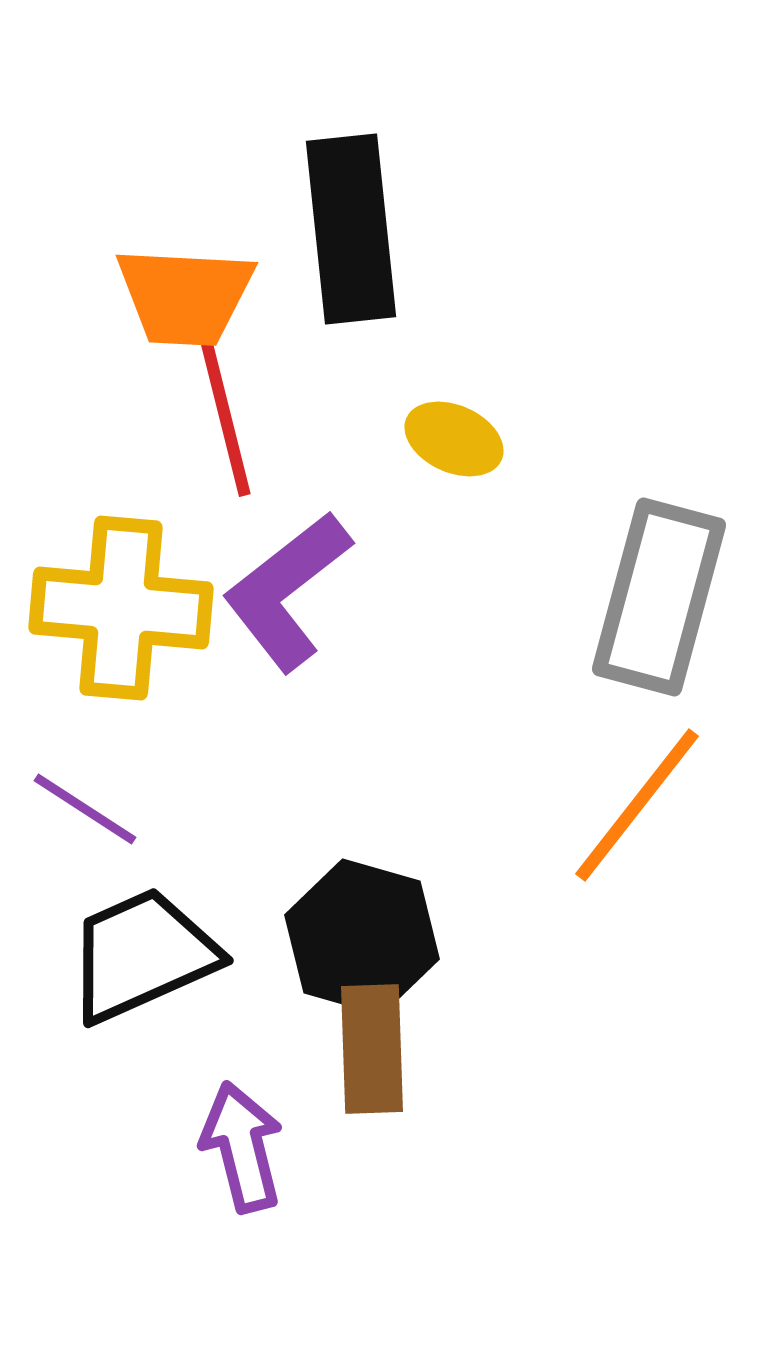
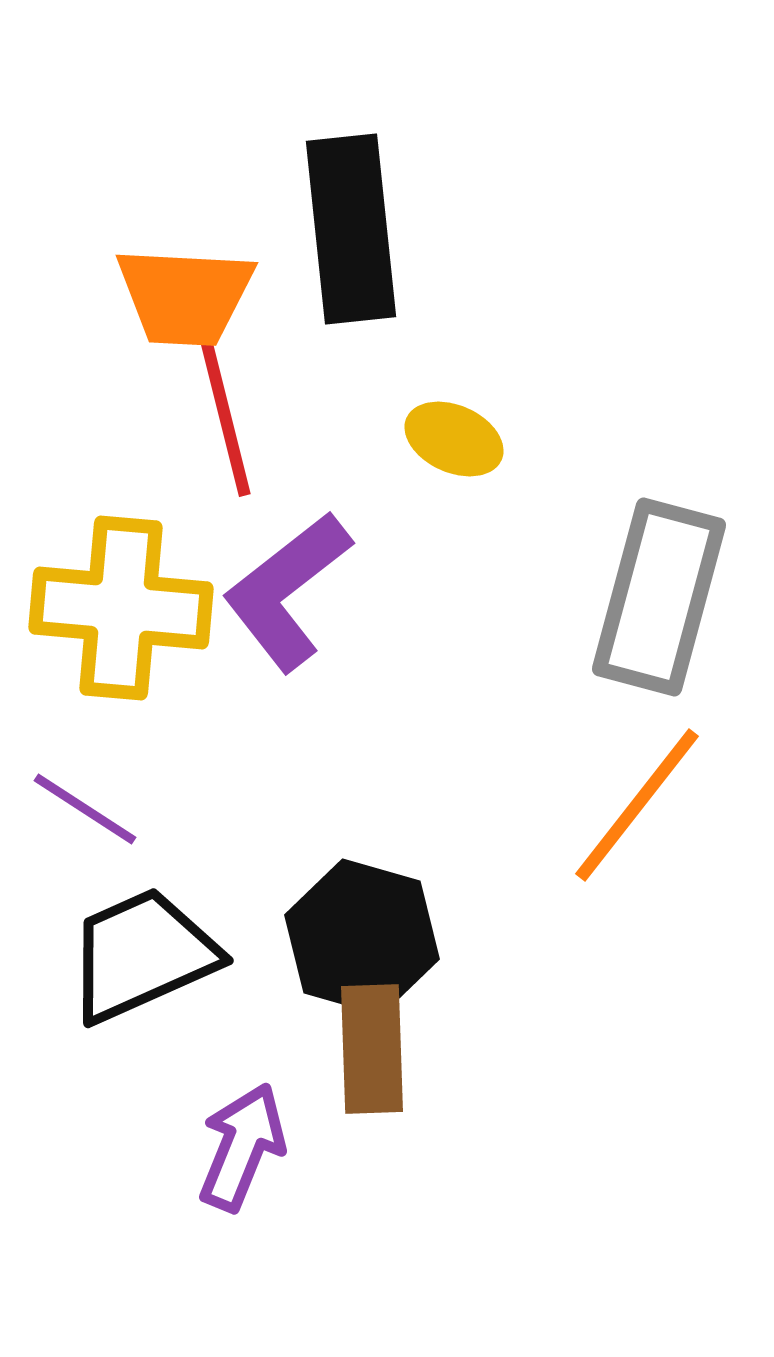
purple arrow: rotated 36 degrees clockwise
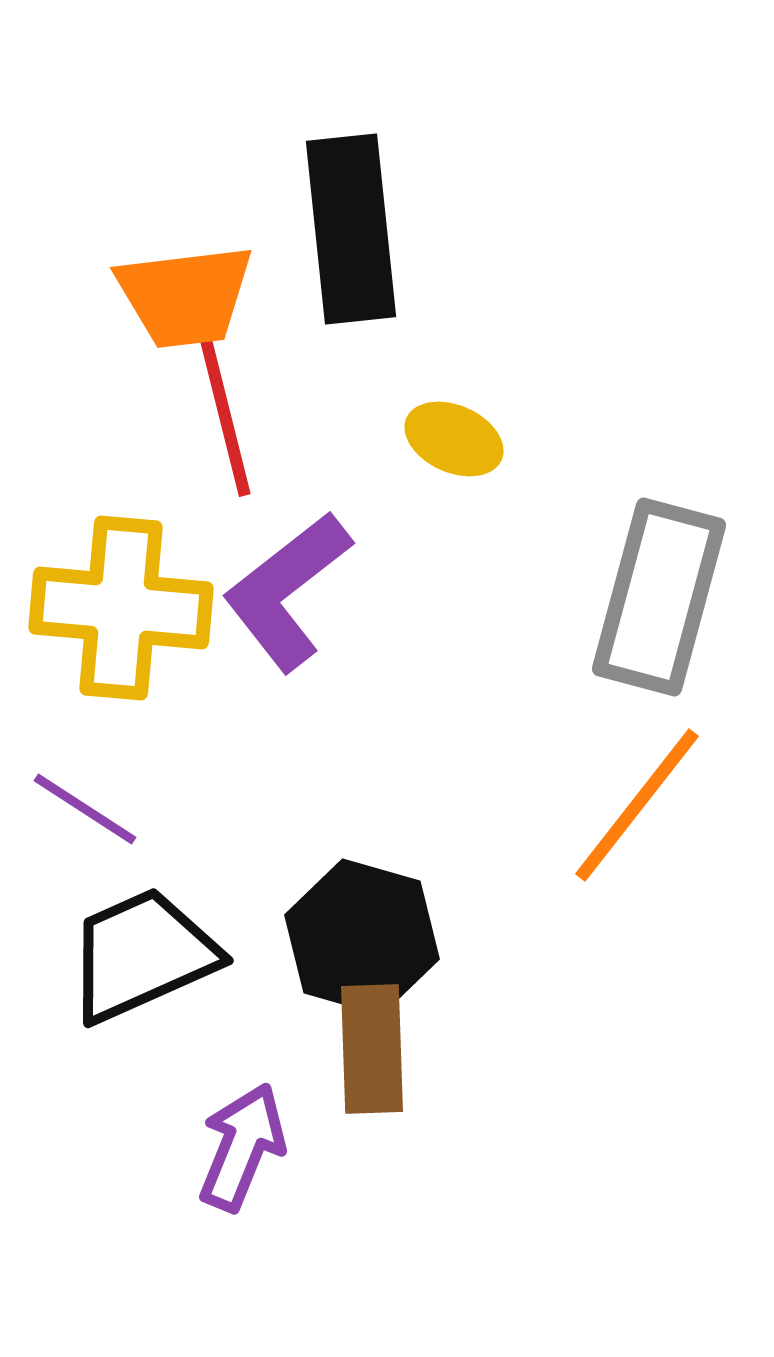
orange trapezoid: rotated 10 degrees counterclockwise
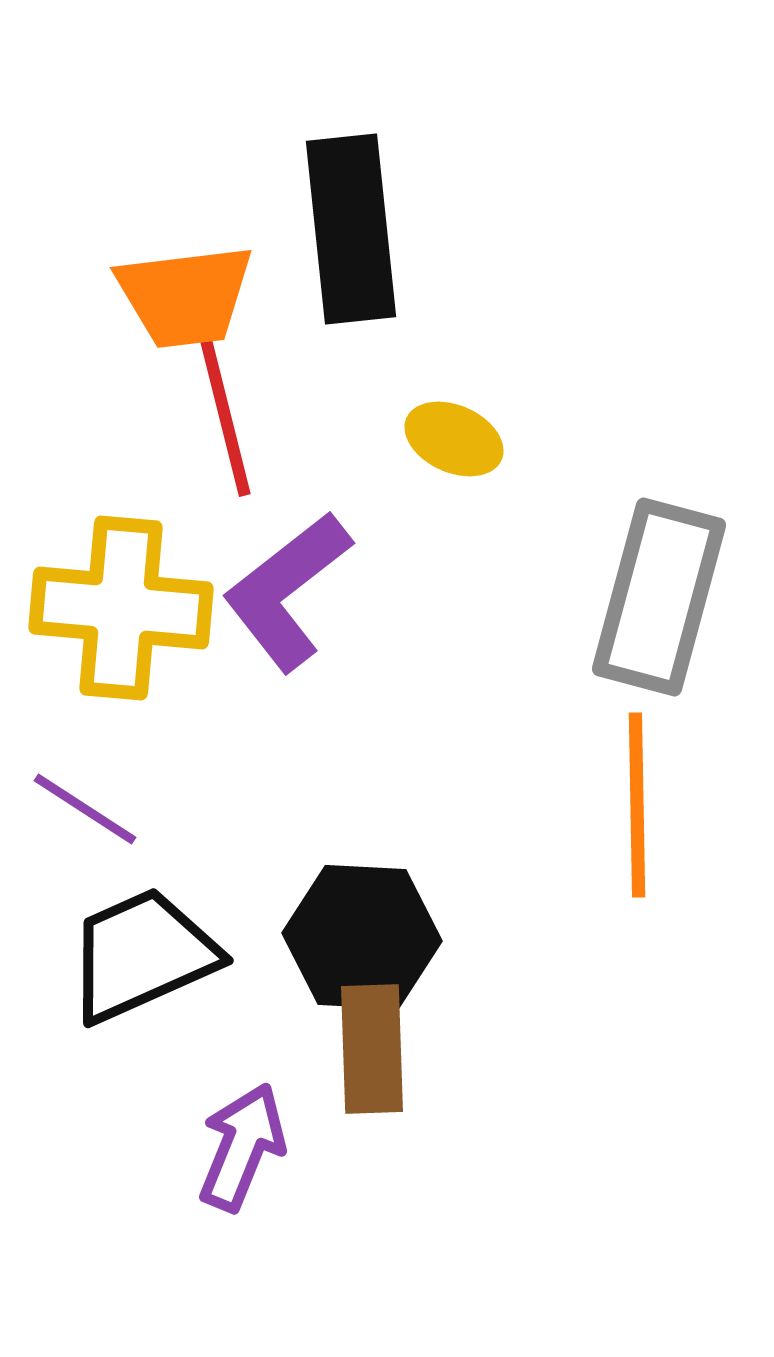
orange line: rotated 39 degrees counterclockwise
black hexagon: rotated 13 degrees counterclockwise
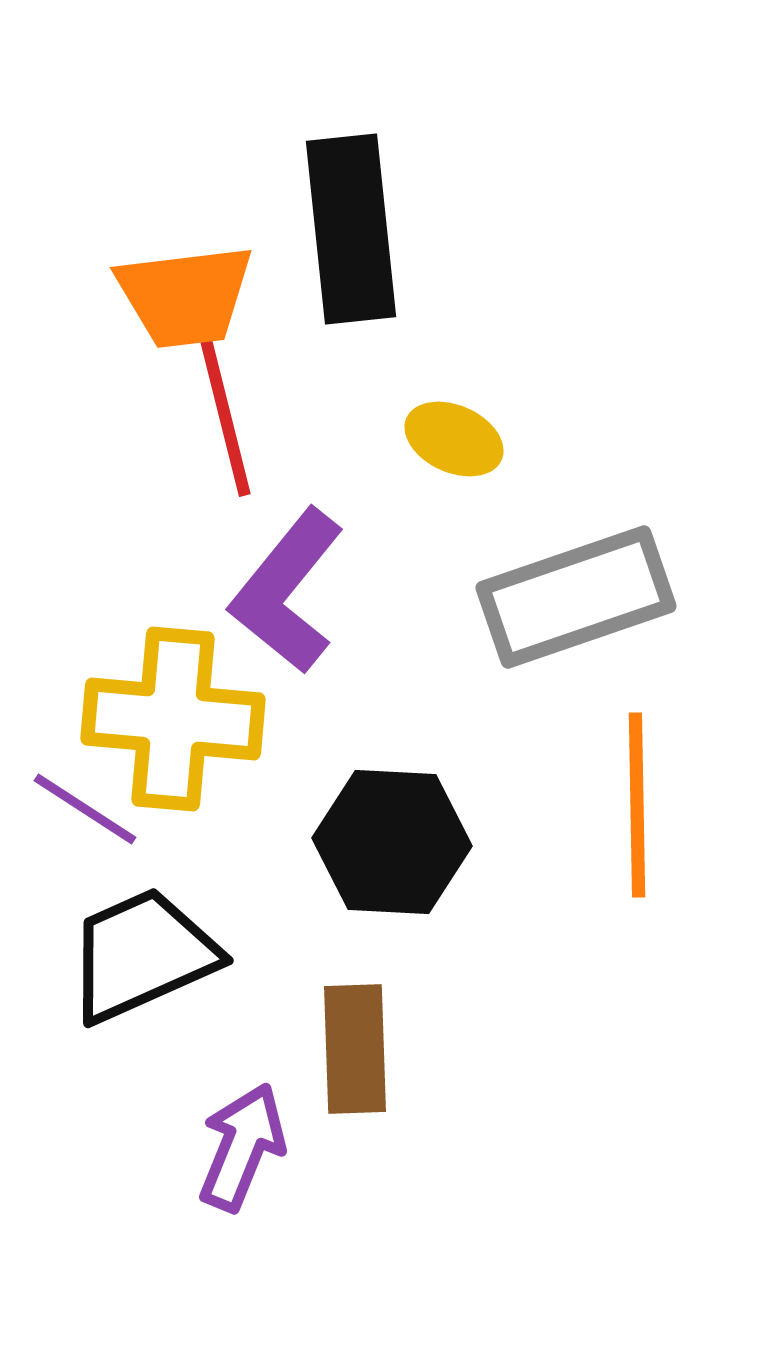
purple L-shape: rotated 13 degrees counterclockwise
gray rectangle: moved 83 px left; rotated 56 degrees clockwise
yellow cross: moved 52 px right, 111 px down
black hexagon: moved 30 px right, 95 px up
brown rectangle: moved 17 px left
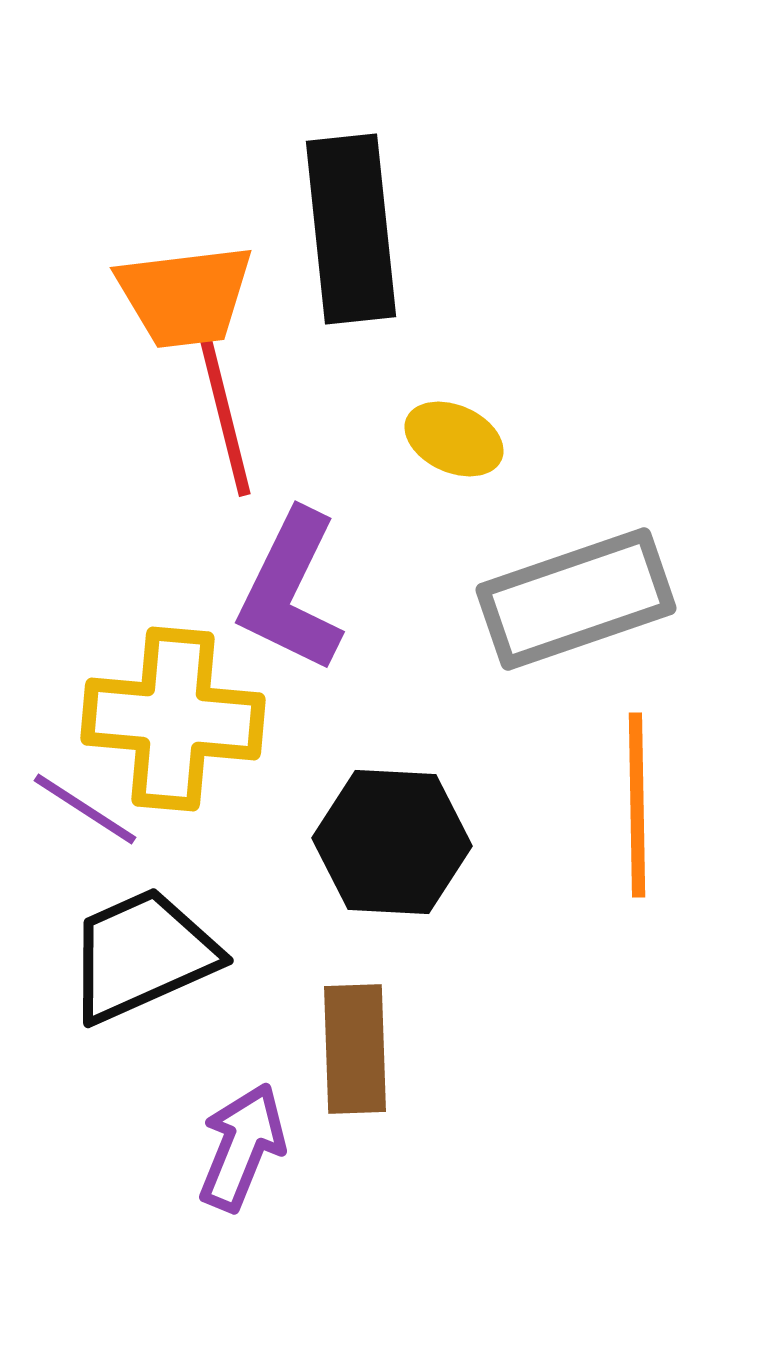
purple L-shape: moved 4 px right; rotated 13 degrees counterclockwise
gray rectangle: moved 2 px down
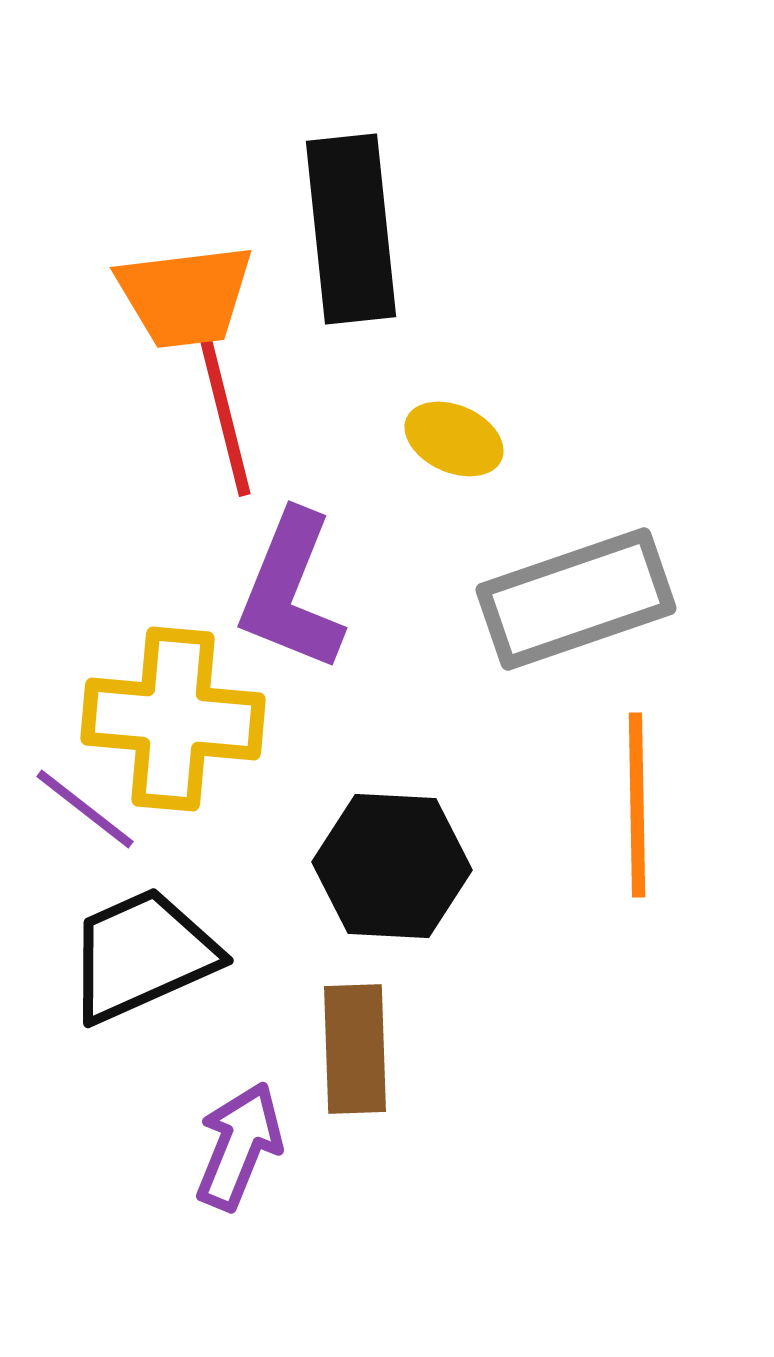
purple L-shape: rotated 4 degrees counterclockwise
purple line: rotated 5 degrees clockwise
black hexagon: moved 24 px down
purple arrow: moved 3 px left, 1 px up
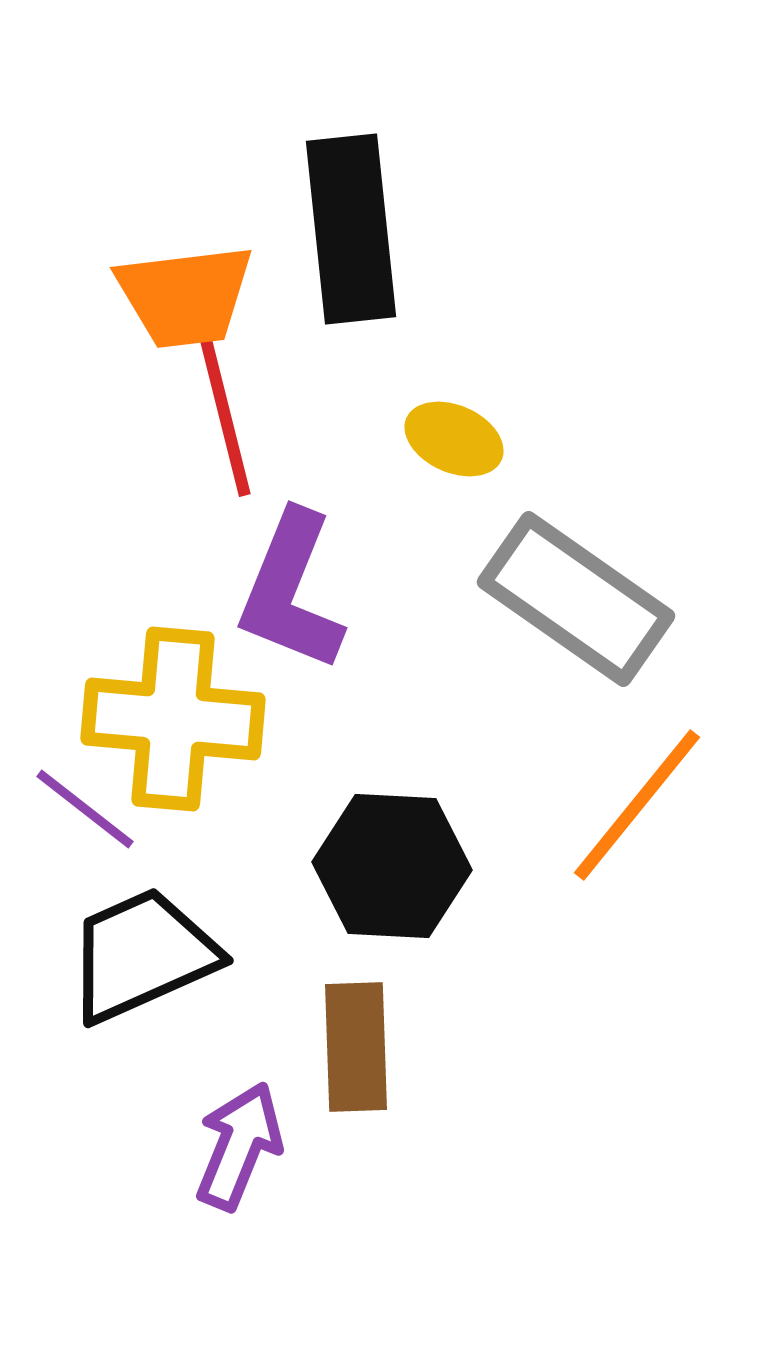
gray rectangle: rotated 54 degrees clockwise
orange line: rotated 40 degrees clockwise
brown rectangle: moved 1 px right, 2 px up
